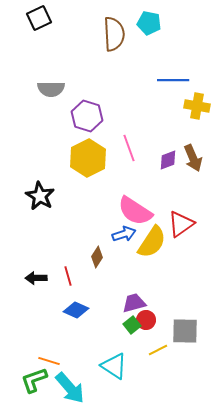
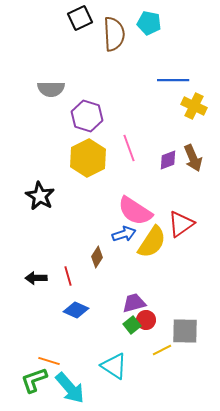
black square: moved 41 px right
yellow cross: moved 3 px left; rotated 15 degrees clockwise
yellow line: moved 4 px right
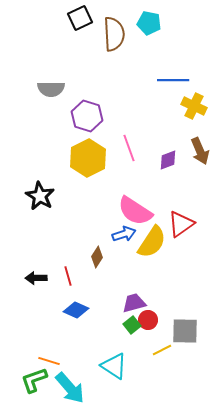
brown arrow: moved 7 px right, 7 px up
red circle: moved 2 px right
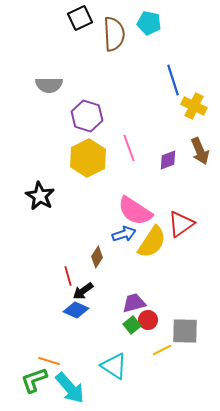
blue line: rotated 72 degrees clockwise
gray semicircle: moved 2 px left, 4 px up
black arrow: moved 47 px right, 13 px down; rotated 35 degrees counterclockwise
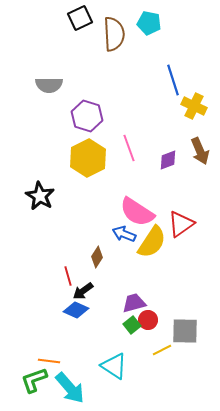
pink semicircle: moved 2 px right, 1 px down
blue arrow: rotated 140 degrees counterclockwise
orange line: rotated 10 degrees counterclockwise
